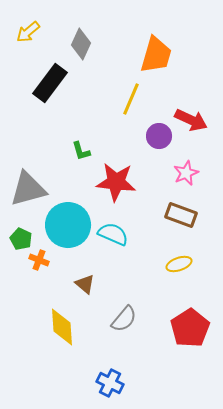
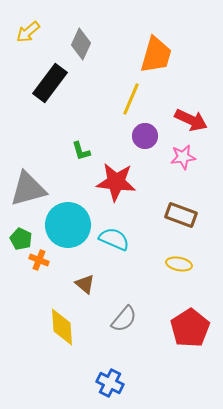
purple circle: moved 14 px left
pink star: moved 3 px left, 16 px up; rotated 15 degrees clockwise
cyan semicircle: moved 1 px right, 5 px down
yellow ellipse: rotated 30 degrees clockwise
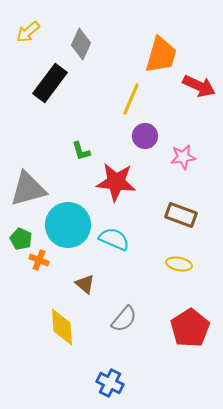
orange trapezoid: moved 5 px right
red arrow: moved 8 px right, 34 px up
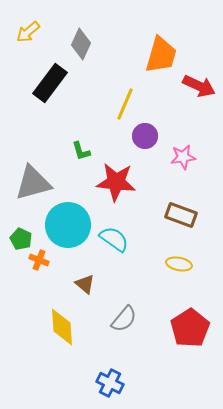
yellow line: moved 6 px left, 5 px down
gray triangle: moved 5 px right, 6 px up
cyan semicircle: rotated 12 degrees clockwise
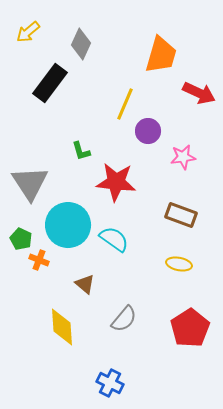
red arrow: moved 7 px down
purple circle: moved 3 px right, 5 px up
gray triangle: moved 3 px left; rotated 48 degrees counterclockwise
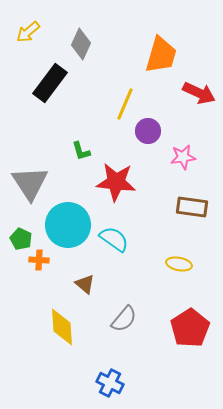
brown rectangle: moved 11 px right, 8 px up; rotated 12 degrees counterclockwise
orange cross: rotated 18 degrees counterclockwise
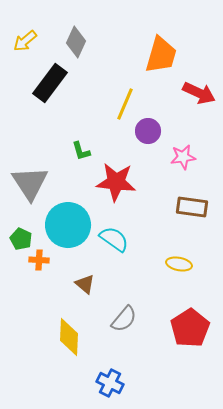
yellow arrow: moved 3 px left, 9 px down
gray diamond: moved 5 px left, 2 px up
yellow diamond: moved 7 px right, 10 px down; rotated 6 degrees clockwise
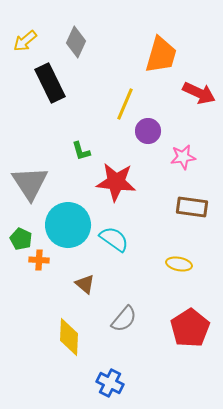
black rectangle: rotated 63 degrees counterclockwise
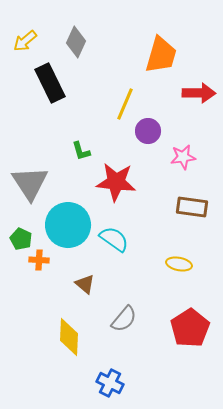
red arrow: rotated 24 degrees counterclockwise
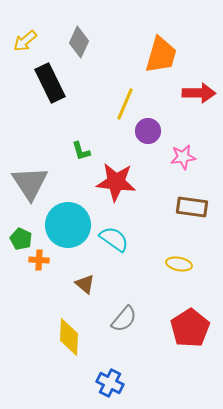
gray diamond: moved 3 px right
